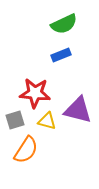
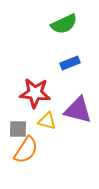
blue rectangle: moved 9 px right, 8 px down
gray square: moved 3 px right, 9 px down; rotated 18 degrees clockwise
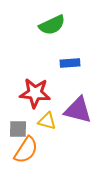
green semicircle: moved 12 px left, 1 px down
blue rectangle: rotated 18 degrees clockwise
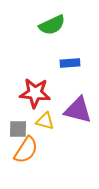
yellow triangle: moved 2 px left
